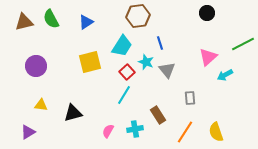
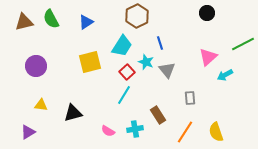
brown hexagon: moved 1 px left; rotated 20 degrees counterclockwise
pink semicircle: rotated 88 degrees counterclockwise
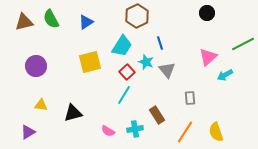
brown rectangle: moved 1 px left
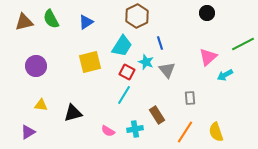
red square: rotated 21 degrees counterclockwise
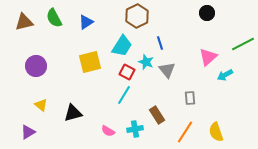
green semicircle: moved 3 px right, 1 px up
yellow triangle: rotated 32 degrees clockwise
